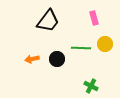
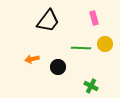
black circle: moved 1 px right, 8 px down
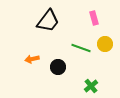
green line: rotated 18 degrees clockwise
green cross: rotated 24 degrees clockwise
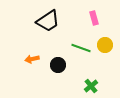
black trapezoid: rotated 20 degrees clockwise
yellow circle: moved 1 px down
black circle: moved 2 px up
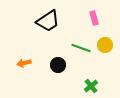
orange arrow: moved 8 px left, 4 px down
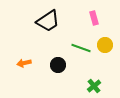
green cross: moved 3 px right
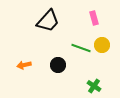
black trapezoid: rotated 15 degrees counterclockwise
yellow circle: moved 3 px left
orange arrow: moved 2 px down
green cross: rotated 16 degrees counterclockwise
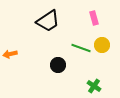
black trapezoid: rotated 15 degrees clockwise
orange arrow: moved 14 px left, 11 px up
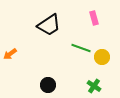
black trapezoid: moved 1 px right, 4 px down
yellow circle: moved 12 px down
orange arrow: rotated 24 degrees counterclockwise
black circle: moved 10 px left, 20 px down
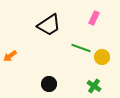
pink rectangle: rotated 40 degrees clockwise
orange arrow: moved 2 px down
black circle: moved 1 px right, 1 px up
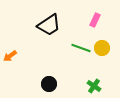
pink rectangle: moved 1 px right, 2 px down
yellow circle: moved 9 px up
